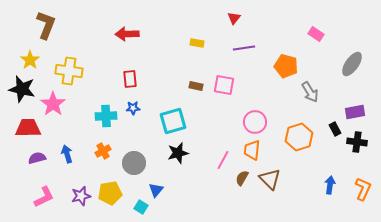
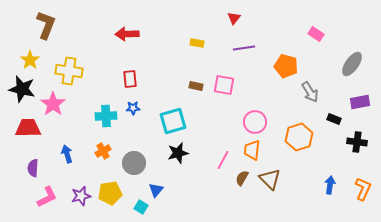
purple rectangle at (355, 112): moved 5 px right, 10 px up
black rectangle at (335, 129): moved 1 px left, 10 px up; rotated 40 degrees counterclockwise
purple semicircle at (37, 158): moved 4 px left, 10 px down; rotated 72 degrees counterclockwise
pink L-shape at (44, 197): moved 3 px right
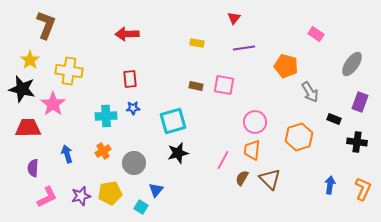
purple rectangle at (360, 102): rotated 60 degrees counterclockwise
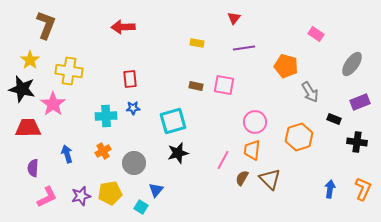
red arrow at (127, 34): moved 4 px left, 7 px up
purple rectangle at (360, 102): rotated 48 degrees clockwise
blue arrow at (330, 185): moved 4 px down
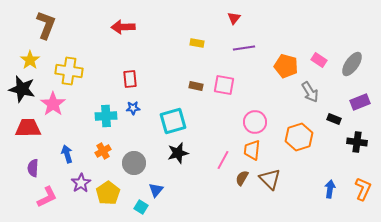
pink rectangle at (316, 34): moved 3 px right, 26 px down
yellow pentagon at (110, 193): moved 2 px left; rotated 25 degrees counterclockwise
purple star at (81, 196): moved 13 px up; rotated 18 degrees counterclockwise
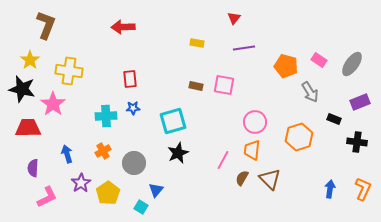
black star at (178, 153): rotated 10 degrees counterclockwise
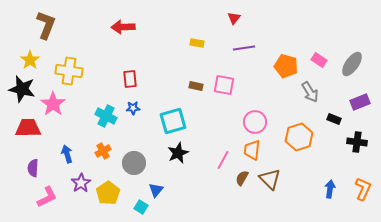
cyan cross at (106, 116): rotated 30 degrees clockwise
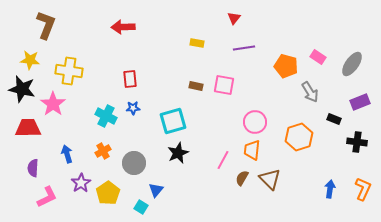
yellow star at (30, 60): rotated 30 degrees counterclockwise
pink rectangle at (319, 60): moved 1 px left, 3 px up
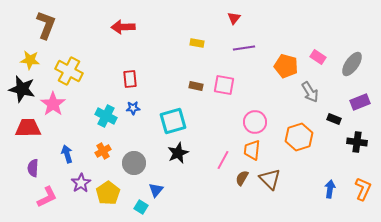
yellow cross at (69, 71): rotated 20 degrees clockwise
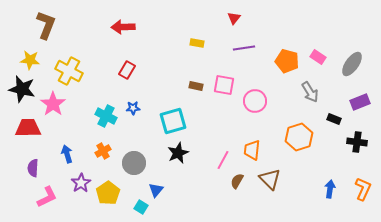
orange pentagon at (286, 66): moved 1 px right, 5 px up
red rectangle at (130, 79): moved 3 px left, 9 px up; rotated 36 degrees clockwise
pink circle at (255, 122): moved 21 px up
brown semicircle at (242, 178): moved 5 px left, 3 px down
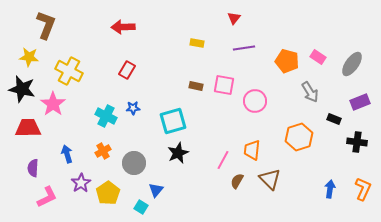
yellow star at (30, 60): moved 1 px left, 3 px up
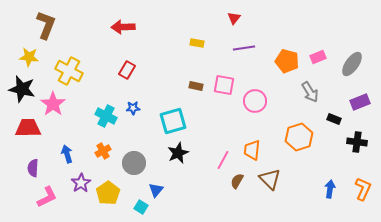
pink rectangle at (318, 57): rotated 56 degrees counterclockwise
